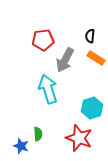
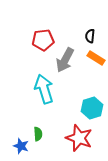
cyan arrow: moved 4 px left
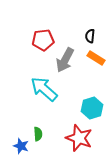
cyan arrow: rotated 32 degrees counterclockwise
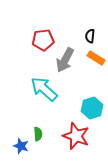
red star: moved 3 px left, 2 px up
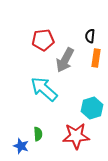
orange rectangle: rotated 66 degrees clockwise
red star: rotated 24 degrees counterclockwise
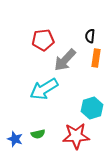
gray arrow: rotated 15 degrees clockwise
cyan arrow: rotated 72 degrees counterclockwise
green semicircle: rotated 80 degrees clockwise
blue star: moved 6 px left, 7 px up
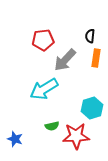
green semicircle: moved 14 px right, 8 px up
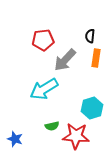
red star: rotated 8 degrees clockwise
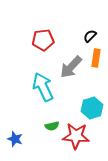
black semicircle: rotated 40 degrees clockwise
gray arrow: moved 6 px right, 7 px down
cyan arrow: moved 1 px left, 2 px up; rotated 96 degrees clockwise
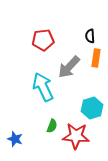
black semicircle: rotated 48 degrees counterclockwise
gray arrow: moved 2 px left
green semicircle: rotated 56 degrees counterclockwise
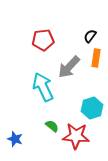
black semicircle: rotated 40 degrees clockwise
green semicircle: rotated 72 degrees counterclockwise
